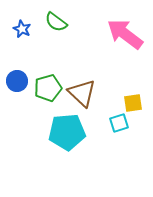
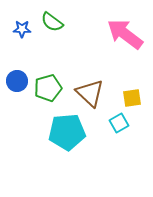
green semicircle: moved 4 px left
blue star: rotated 24 degrees counterclockwise
brown triangle: moved 8 px right
yellow square: moved 1 px left, 5 px up
cyan square: rotated 12 degrees counterclockwise
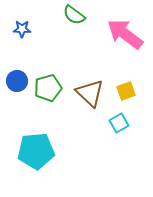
green semicircle: moved 22 px right, 7 px up
yellow square: moved 6 px left, 7 px up; rotated 12 degrees counterclockwise
cyan pentagon: moved 31 px left, 19 px down
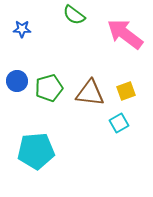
green pentagon: moved 1 px right
brown triangle: rotated 36 degrees counterclockwise
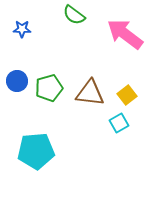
yellow square: moved 1 px right, 4 px down; rotated 18 degrees counterclockwise
